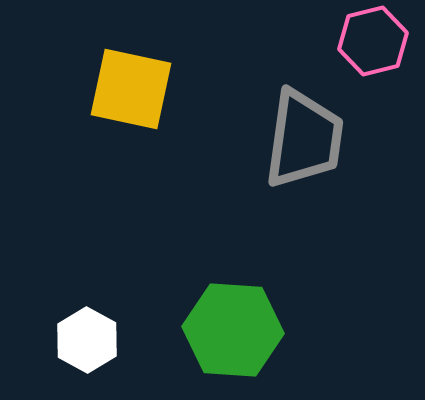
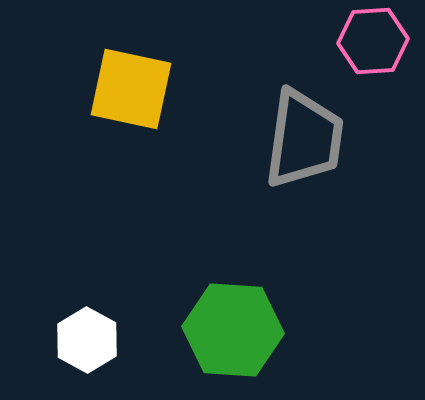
pink hexagon: rotated 10 degrees clockwise
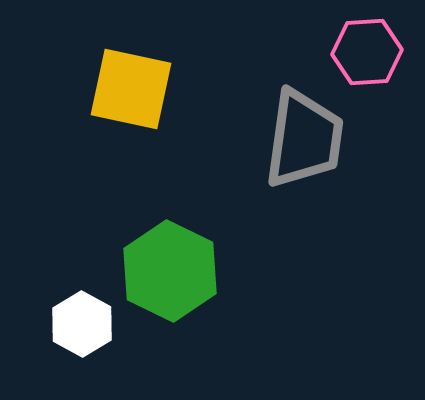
pink hexagon: moved 6 px left, 11 px down
green hexagon: moved 63 px left, 59 px up; rotated 22 degrees clockwise
white hexagon: moved 5 px left, 16 px up
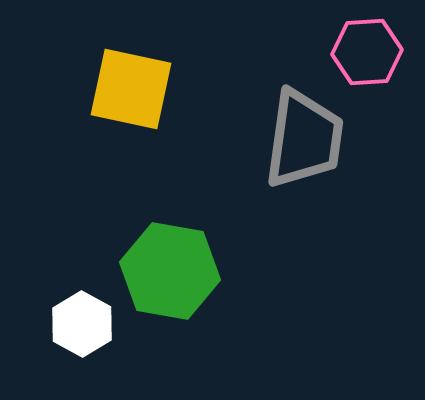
green hexagon: rotated 16 degrees counterclockwise
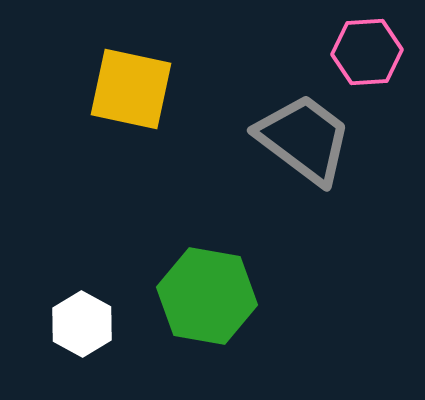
gray trapezoid: rotated 61 degrees counterclockwise
green hexagon: moved 37 px right, 25 px down
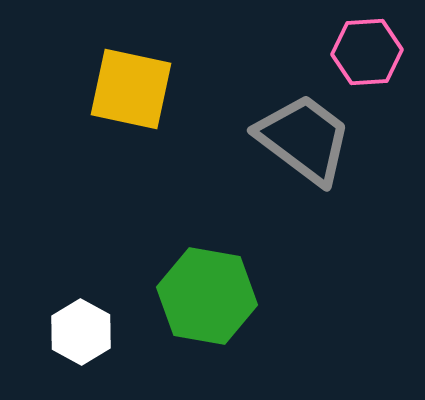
white hexagon: moved 1 px left, 8 px down
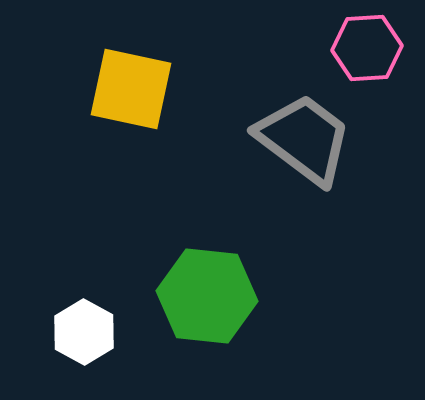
pink hexagon: moved 4 px up
green hexagon: rotated 4 degrees counterclockwise
white hexagon: moved 3 px right
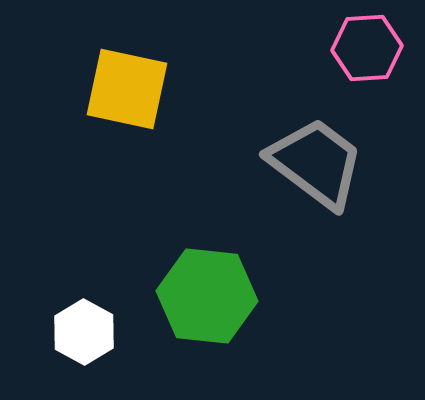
yellow square: moved 4 px left
gray trapezoid: moved 12 px right, 24 px down
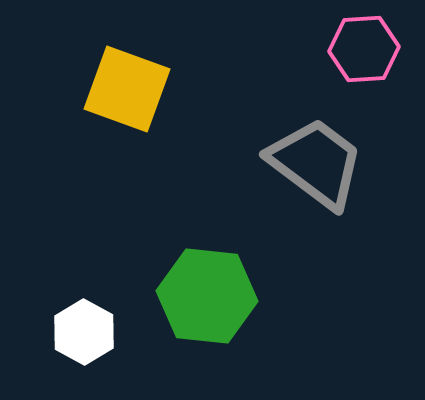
pink hexagon: moved 3 px left, 1 px down
yellow square: rotated 8 degrees clockwise
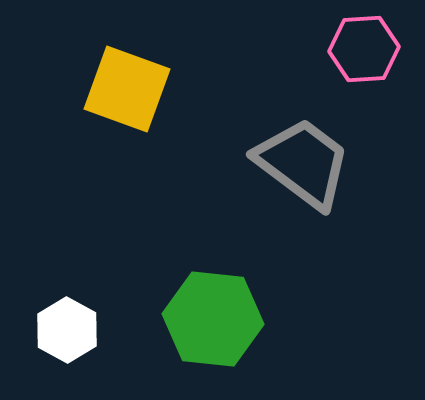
gray trapezoid: moved 13 px left
green hexagon: moved 6 px right, 23 px down
white hexagon: moved 17 px left, 2 px up
